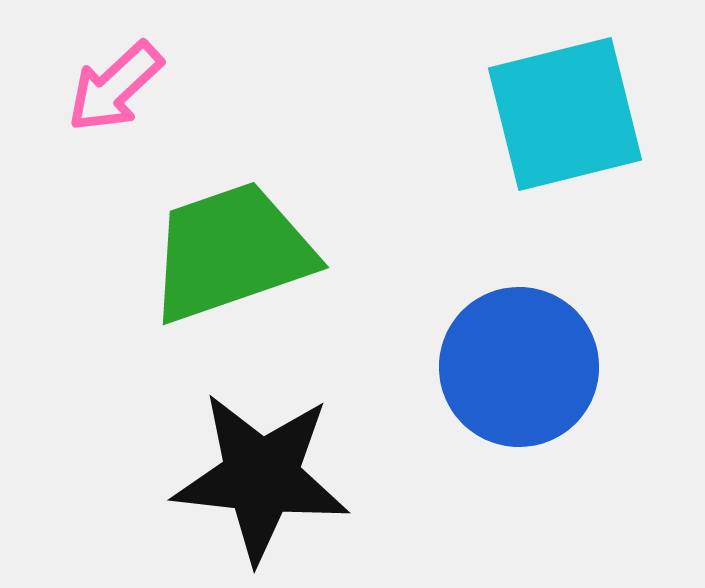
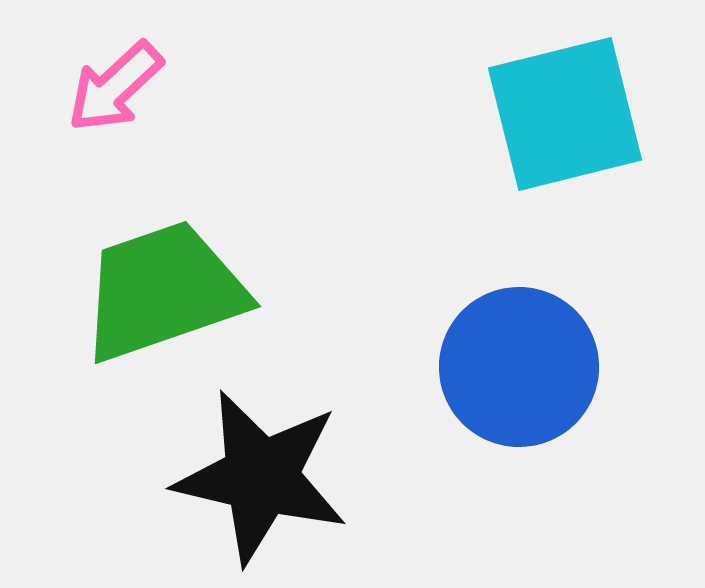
green trapezoid: moved 68 px left, 39 px down
black star: rotated 7 degrees clockwise
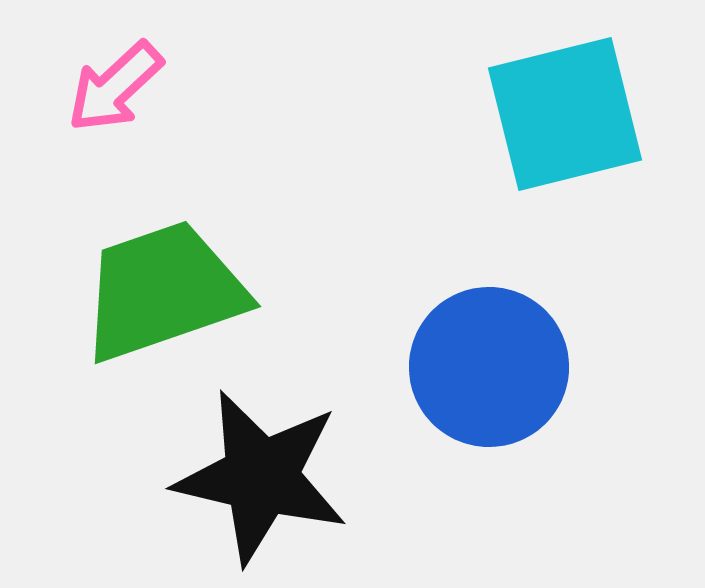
blue circle: moved 30 px left
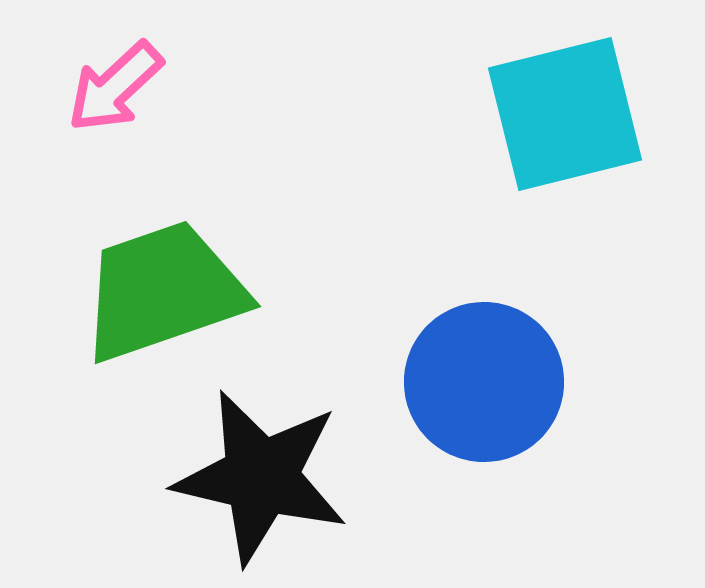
blue circle: moved 5 px left, 15 px down
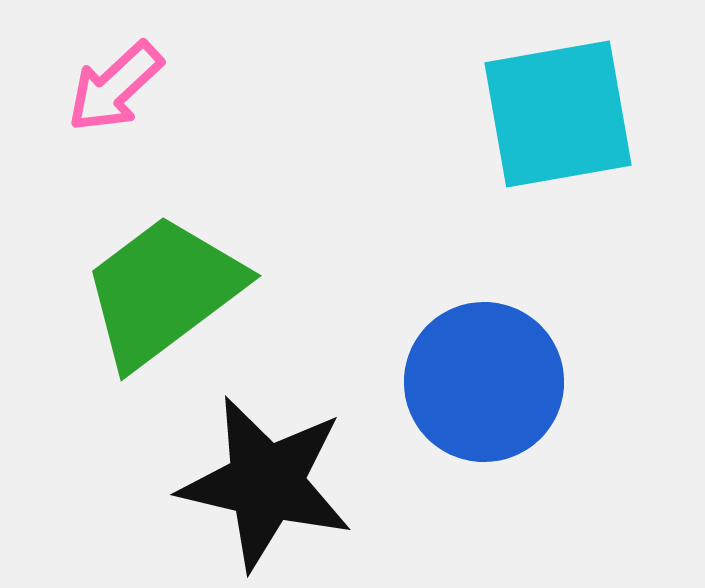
cyan square: moved 7 px left; rotated 4 degrees clockwise
green trapezoid: rotated 18 degrees counterclockwise
black star: moved 5 px right, 6 px down
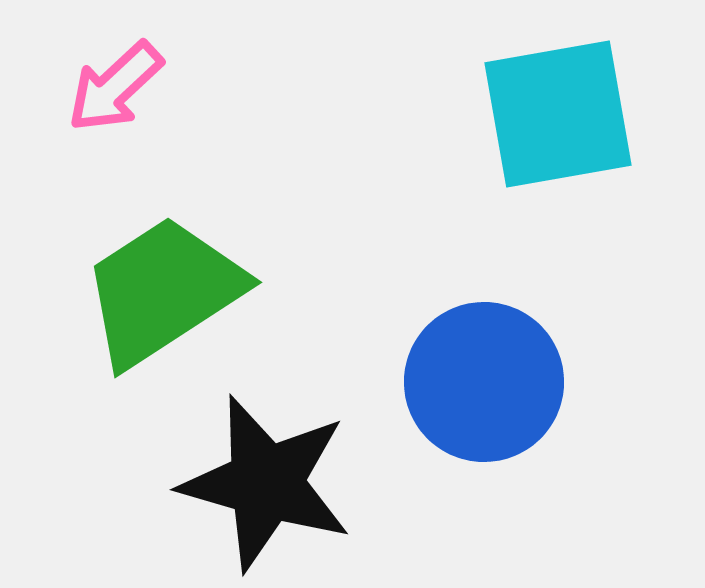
green trapezoid: rotated 4 degrees clockwise
black star: rotated 3 degrees clockwise
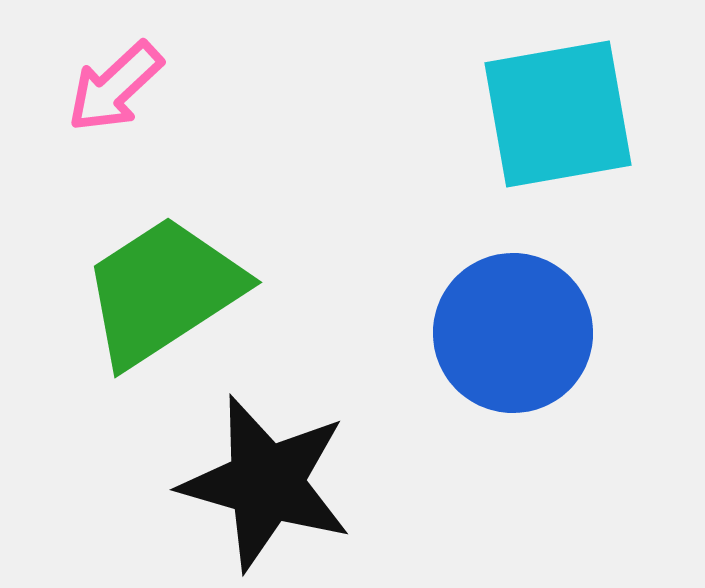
blue circle: moved 29 px right, 49 px up
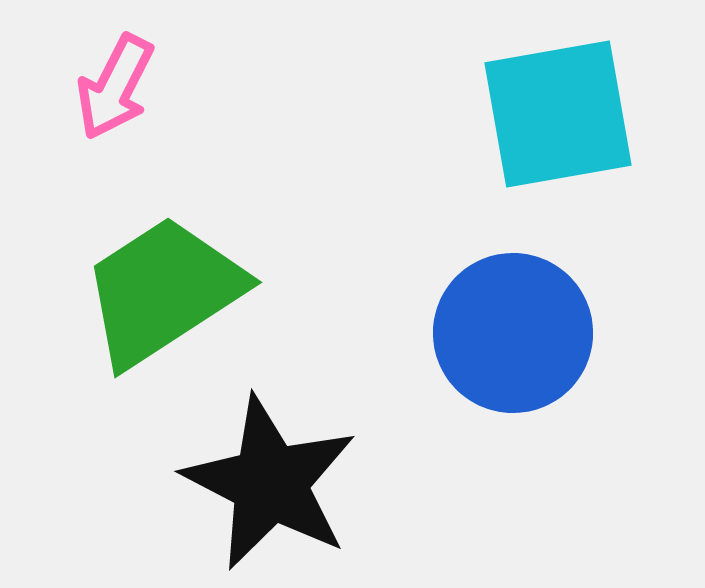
pink arrow: rotated 20 degrees counterclockwise
black star: moved 4 px right; rotated 11 degrees clockwise
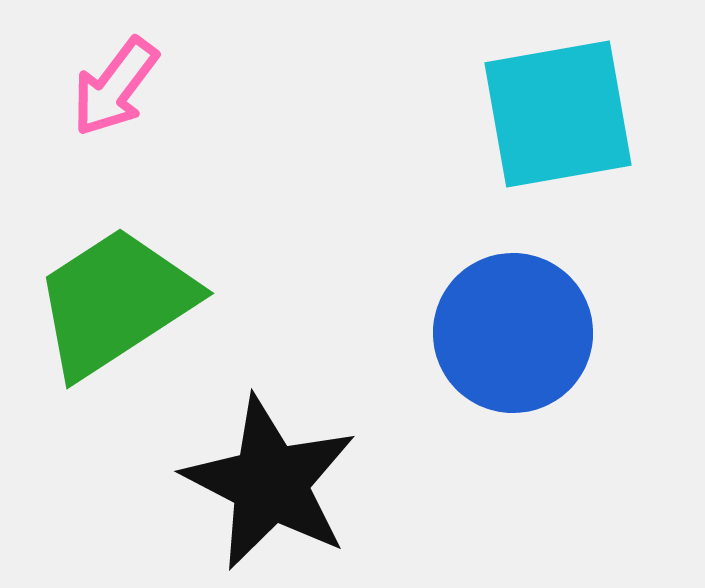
pink arrow: rotated 10 degrees clockwise
green trapezoid: moved 48 px left, 11 px down
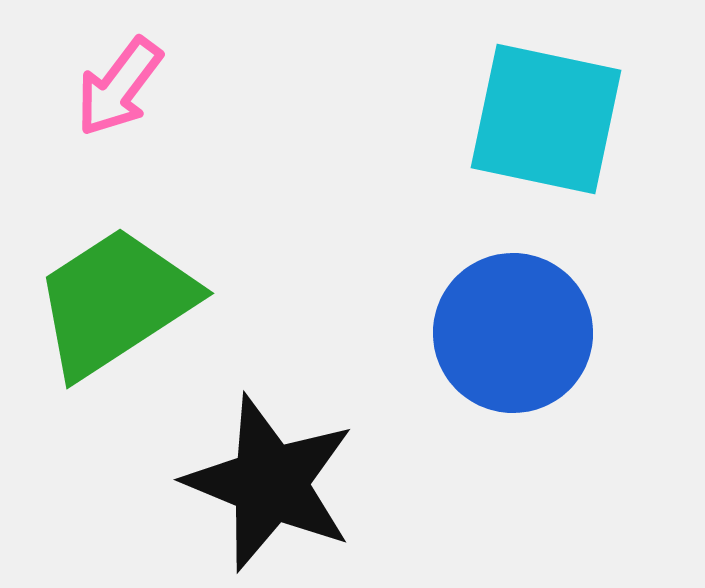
pink arrow: moved 4 px right
cyan square: moved 12 px left, 5 px down; rotated 22 degrees clockwise
black star: rotated 5 degrees counterclockwise
